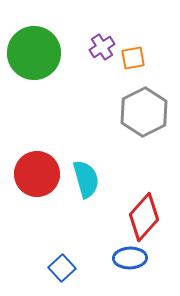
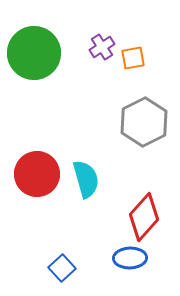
gray hexagon: moved 10 px down
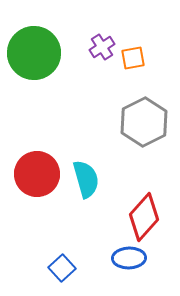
blue ellipse: moved 1 px left
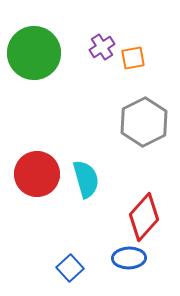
blue square: moved 8 px right
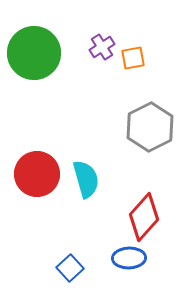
gray hexagon: moved 6 px right, 5 px down
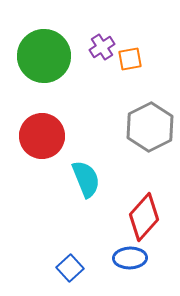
green circle: moved 10 px right, 3 px down
orange square: moved 3 px left, 1 px down
red circle: moved 5 px right, 38 px up
cyan semicircle: rotated 6 degrees counterclockwise
blue ellipse: moved 1 px right
